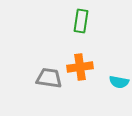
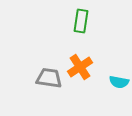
orange cross: rotated 25 degrees counterclockwise
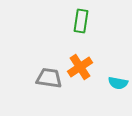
cyan semicircle: moved 1 px left, 1 px down
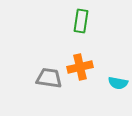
orange cross: rotated 20 degrees clockwise
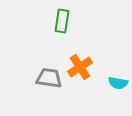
green rectangle: moved 19 px left
orange cross: rotated 20 degrees counterclockwise
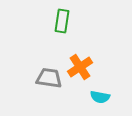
cyan semicircle: moved 18 px left, 14 px down
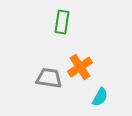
green rectangle: moved 1 px down
cyan semicircle: rotated 72 degrees counterclockwise
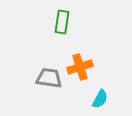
orange cross: rotated 15 degrees clockwise
cyan semicircle: moved 2 px down
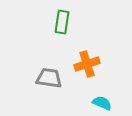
orange cross: moved 7 px right, 3 px up
cyan semicircle: moved 2 px right, 4 px down; rotated 96 degrees counterclockwise
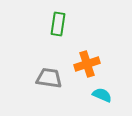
green rectangle: moved 4 px left, 2 px down
cyan semicircle: moved 8 px up
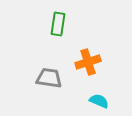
orange cross: moved 1 px right, 2 px up
cyan semicircle: moved 3 px left, 6 px down
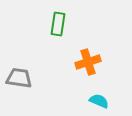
gray trapezoid: moved 30 px left
